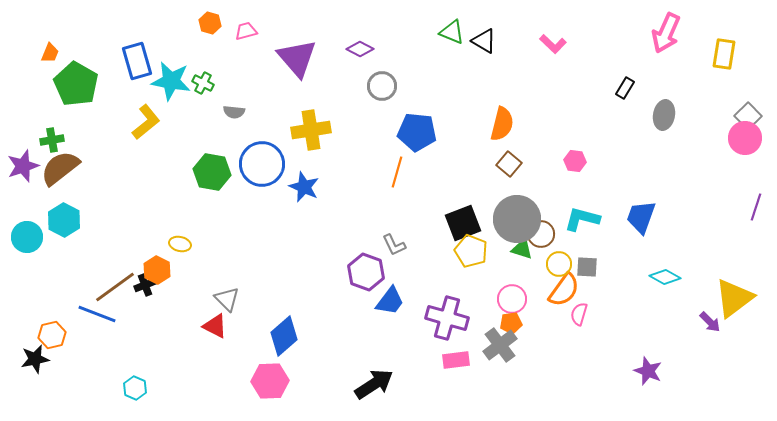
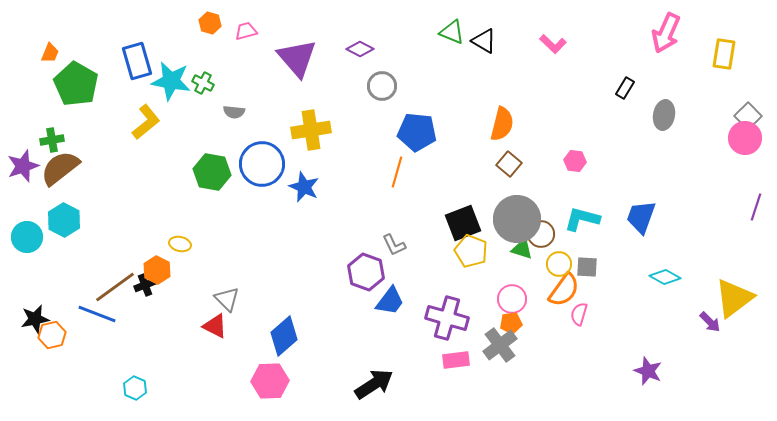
black star at (35, 359): moved 40 px up
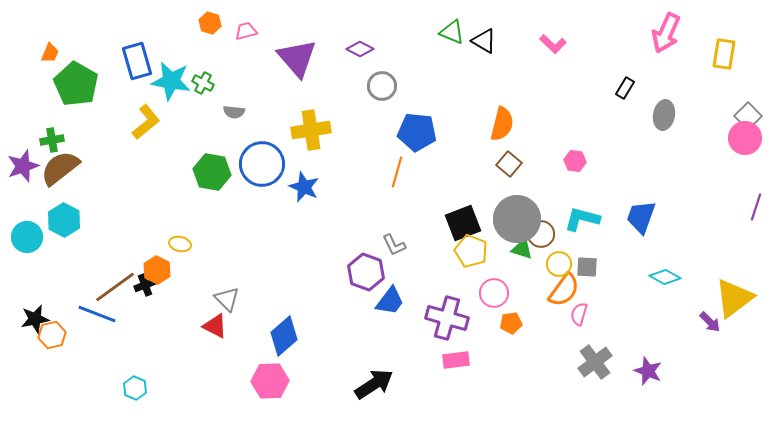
pink circle at (512, 299): moved 18 px left, 6 px up
gray cross at (500, 345): moved 95 px right, 17 px down
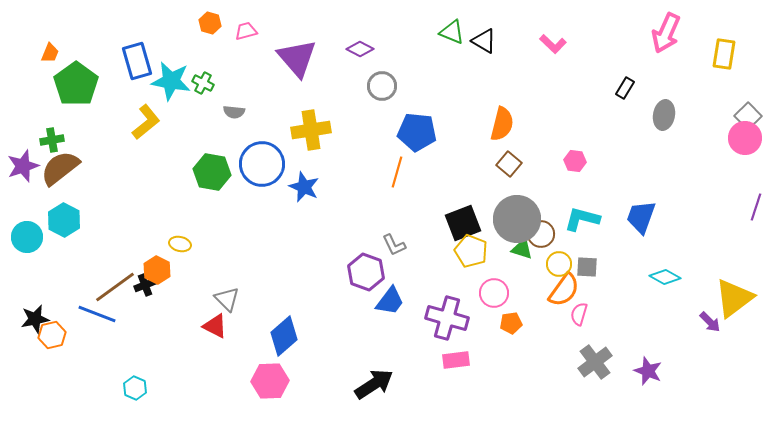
green pentagon at (76, 84): rotated 6 degrees clockwise
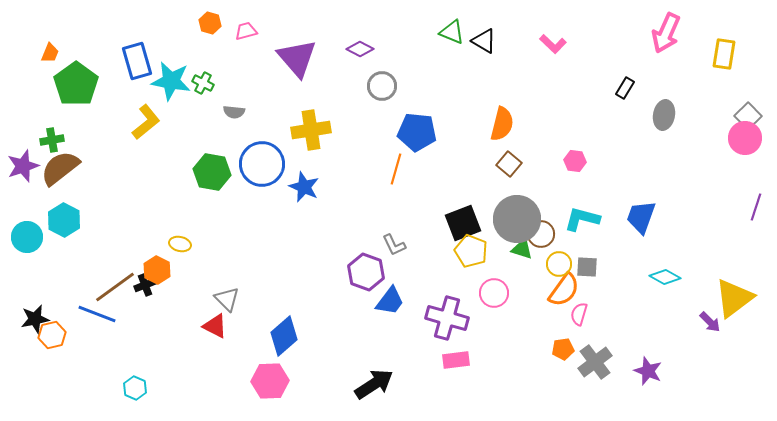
orange line at (397, 172): moved 1 px left, 3 px up
orange pentagon at (511, 323): moved 52 px right, 26 px down
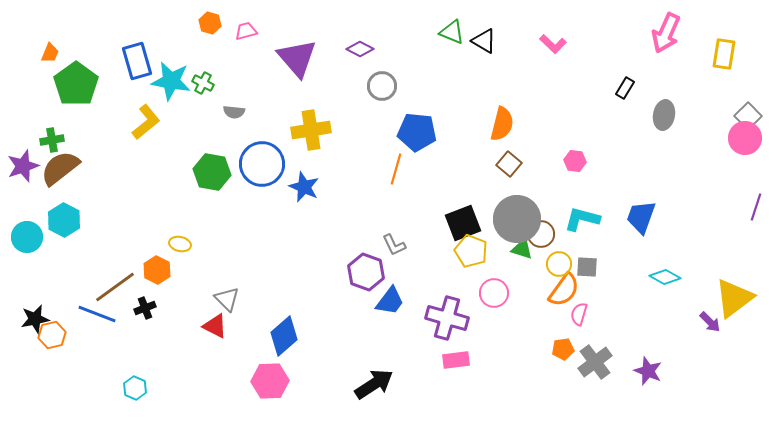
black cross at (145, 285): moved 23 px down
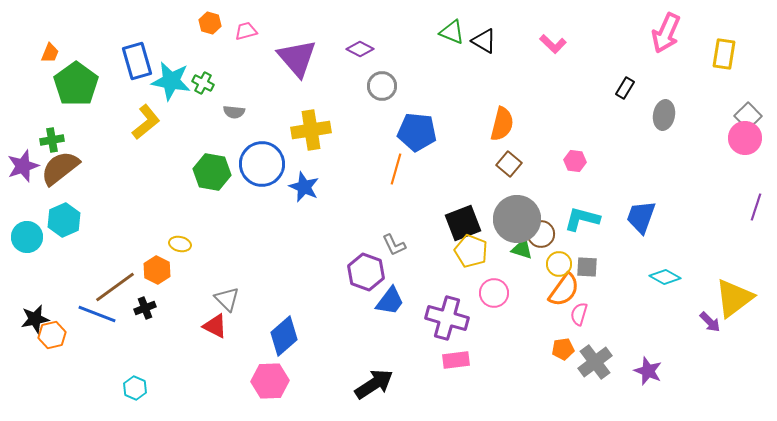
cyan hexagon at (64, 220): rotated 8 degrees clockwise
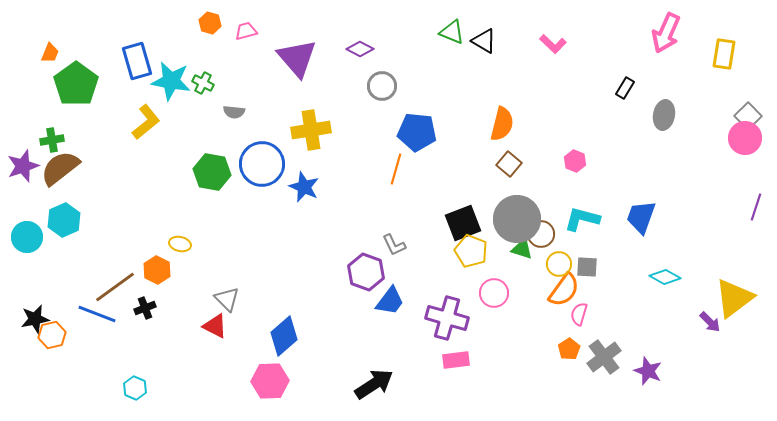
pink hexagon at (575, 161): rotated 15 degrees clockwise
orange pentagon at (563, 349): moved 6 px right; rotated 25 degrees counterclockwise
gray cross at (595, 362): moved 9 px right, 5 px up
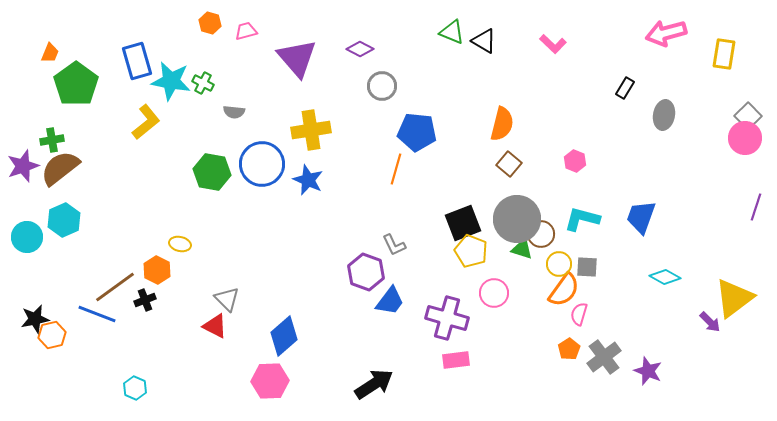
pink arrow at (666, 33): rotated 51 degrees clockwise
blue star at (304, 187): moved 4 px right, 7 px up
black cross at (145, 308): moved 8 px up
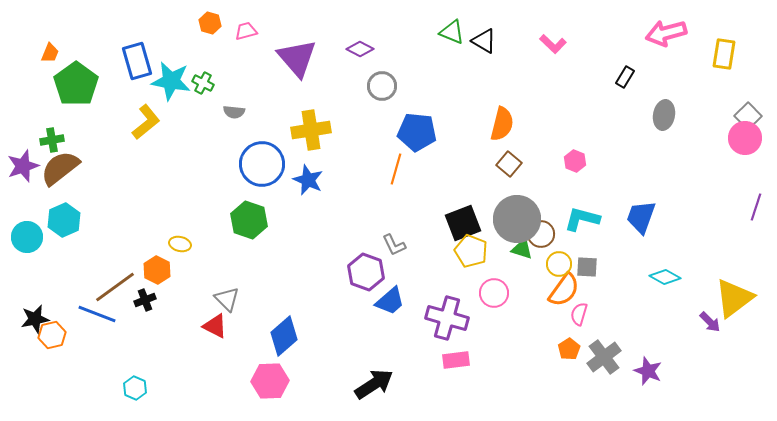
black rectangle at (625, 88): moved 11 px up
green hexagon at (212, 172): moved 37 px right, 48 px down; rotated 9 degrees clockwise
blue trapezoid at (390, 301): rotated 12 degrees clockwise
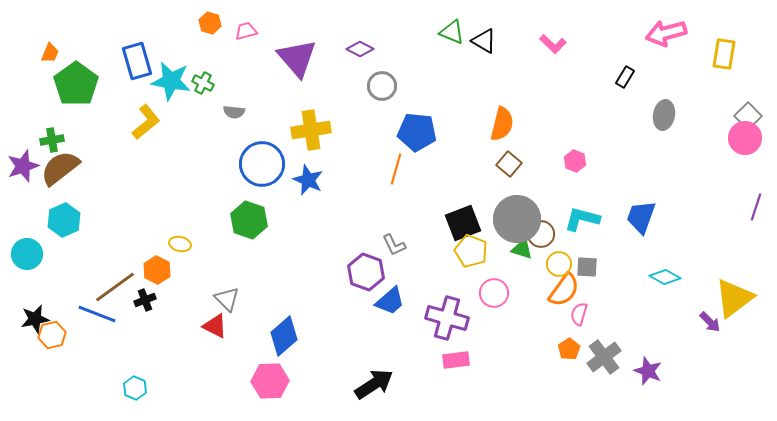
cyan circle at (27, 237): moved 17 px down
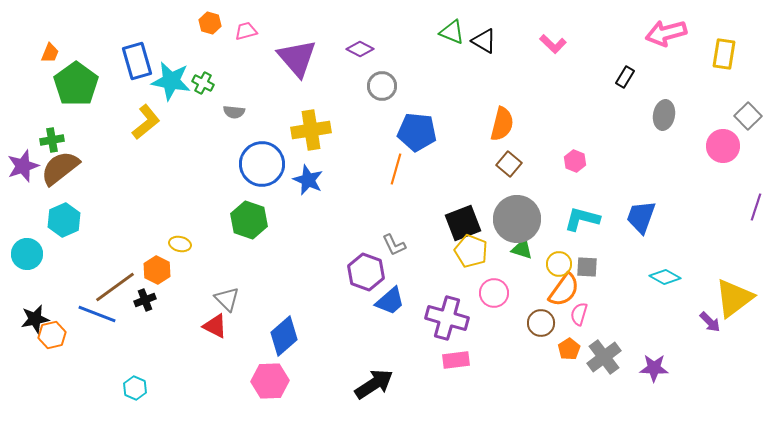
pink circle at (745, 138): moved 22 px left, 8 px down
brown circle at (541, 234): moved 89 px down
purple star at (648, 371): moved 6 px right, 3 px up; rotated 20 degrees counterclockwise
